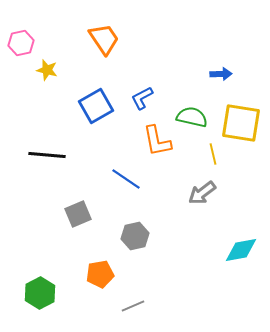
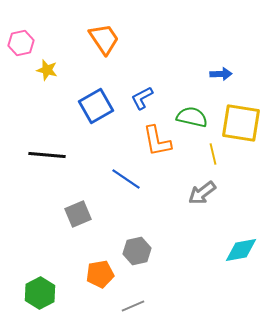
gray hexagon: moved 2 px right, 15 px down
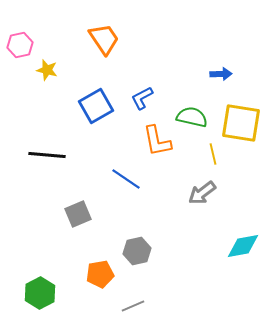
pink hexagon: moved 1 px left, 2 px down
cyan diamond: moved 2 px right, 4 px up
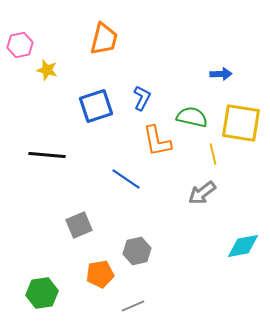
orange trapezoid: rotated 48 degrees clockwise
blue L-shape: rotated 145 degrees clockwise
blue square: rotated 12 degrees clockwise
gray square: moved 1 px right, 11 px down
green hexagon: moved 2 px right; rotated 20 degrees clockwise
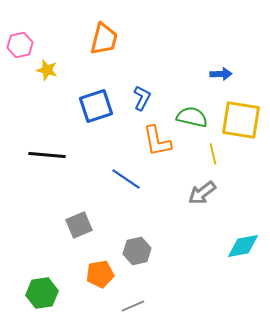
yellow square: moved 3 px up
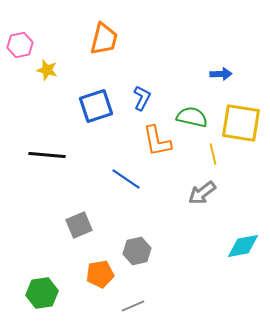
yellow square: moved 3 px down
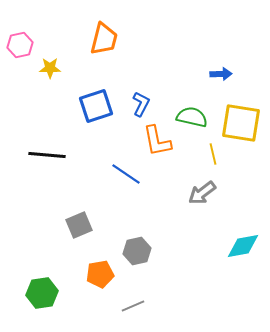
yellow star: moved 3 px right, 2 px up; rotated 15 degrees counterclockwise
blue L-shape: moved 1 px left, 6 px down
blue line: moved 5 px up
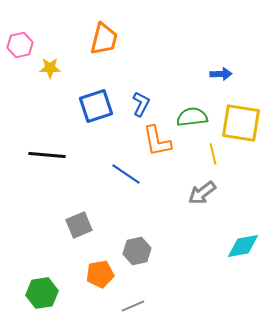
green semicircle: rotated 20 degrees counterclockwise
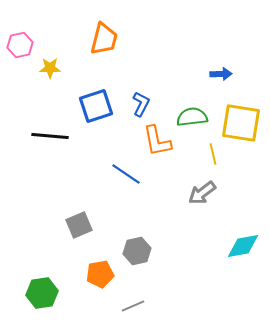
black line: moved 3 px right, 19 px up
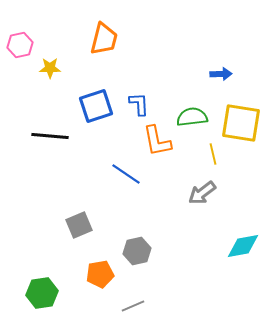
blue L-shape: moved 2 px left; rotated 30 degrees counterclockwise
